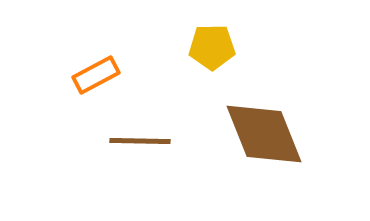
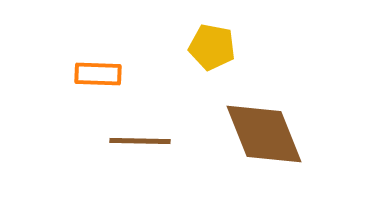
yellow pentagon: rotated 12 degrees clockwise
orange rectangle: moved 2 px right, 1 px up; rotated 30 degrees clockwise
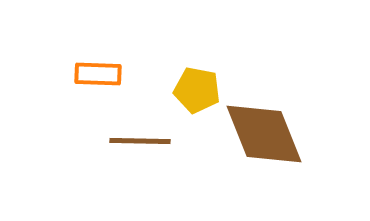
yellow pentagon: moved 15 px left, 43 px down
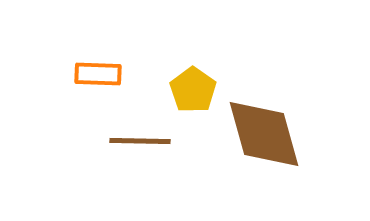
yellow pentagon: moved 4 px left; rotated 24 degrees clockwise
brown diamond: rotated 6 degrees clockwise
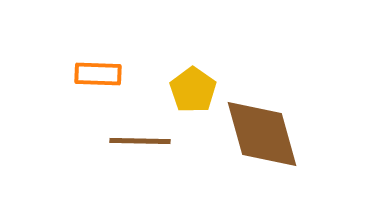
brown diamond: moved 2 px left
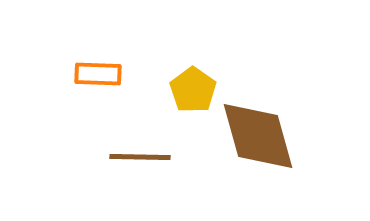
brown diamond: moved 4 px left, 2 px down
brown line: moved 16 px down
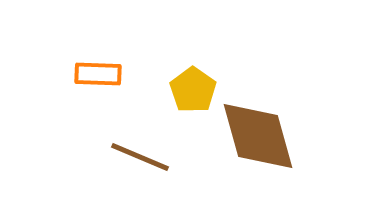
brown line: rotated 22 degrees clockwise
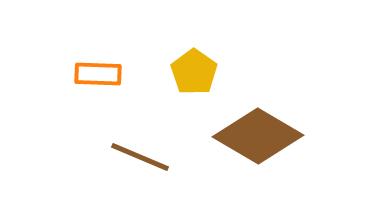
yellow pentagon: moved 1 px right, 18 px up
brown diamond: rotated 44 degrees counterclockwise
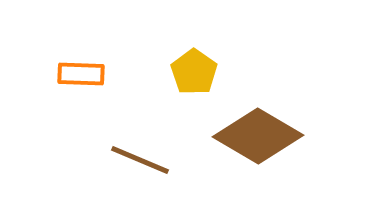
orange rectangle: moved 17 px left
brown line: moved 3 px down
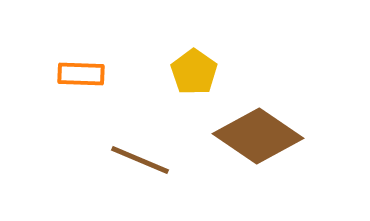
brown diamond: rotated 4 degrees clockwise
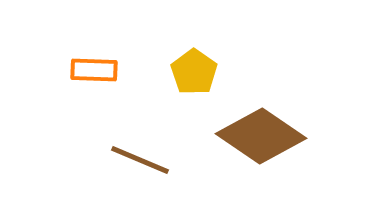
orange rectangle: moved 13 px right, 4 px up
brown diamond: moved 3 px right
